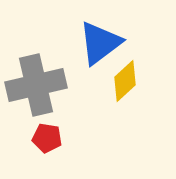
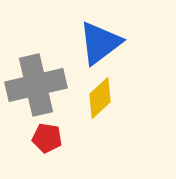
yellow diamond: moved 25 px left, 17 px down
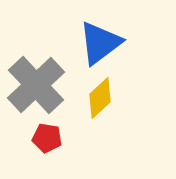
gray cross: rotated 30 degrees counterclockwise
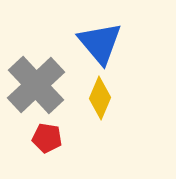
blue triangle: rotated 33 degrees counterclockwise
yellow diamond: rotated 24 degrees counterclockwise
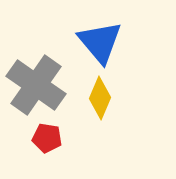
blue triangle: moved 1 px up
gray cross: rotated 12 degrees counterclockwise
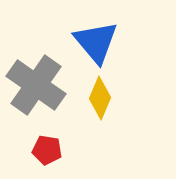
blue triangle: moved 4 px left
red pentagon: moved 12 px down
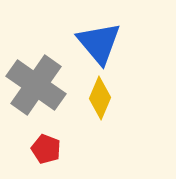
blue triangle: moved 3 px right, 1 px down
red pentagon: moved 1 px left, 1 px up; rotated 12 degrees clockwise
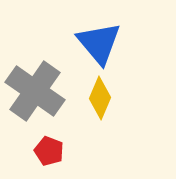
gray cross: moved 1 px left, 6 px down
red pentagon: moved 3 px right, 2 px down
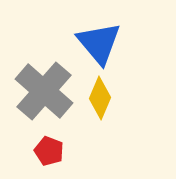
gray cross: moved 9 px right; rotated 6 degrees clockwise
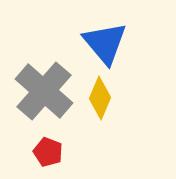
blue triangle: moved 6 px right
red pentagon: moved 1 px left, 1 px down
